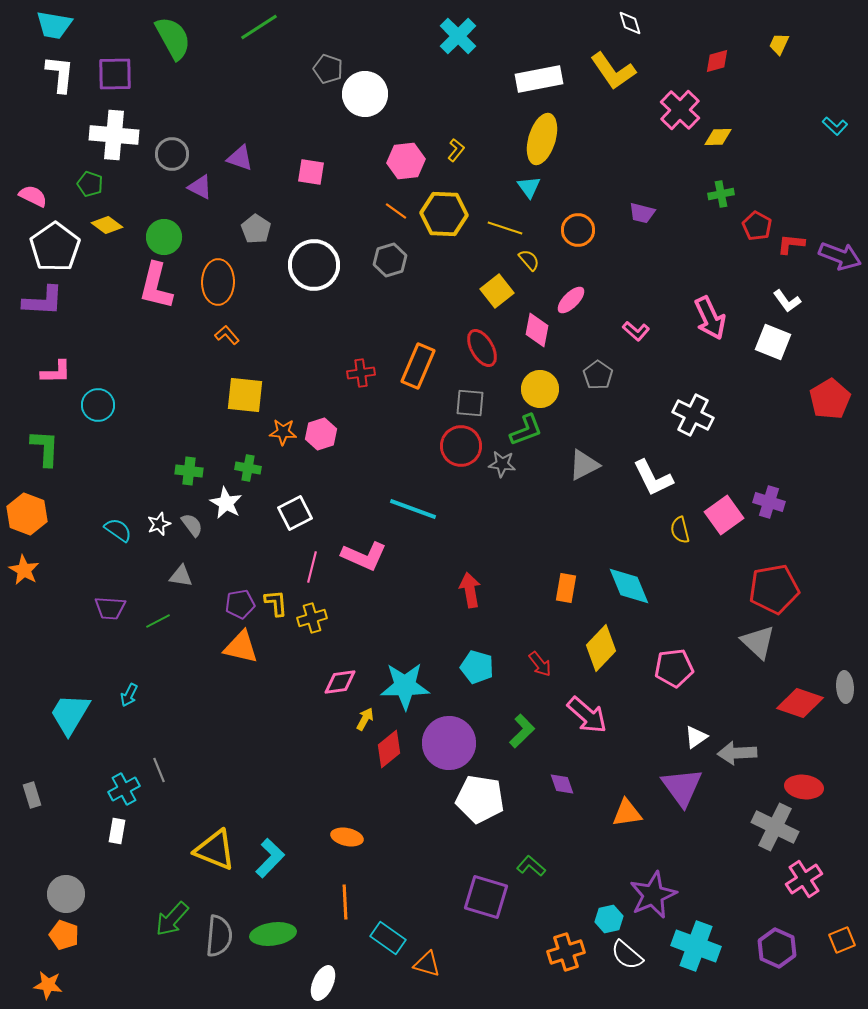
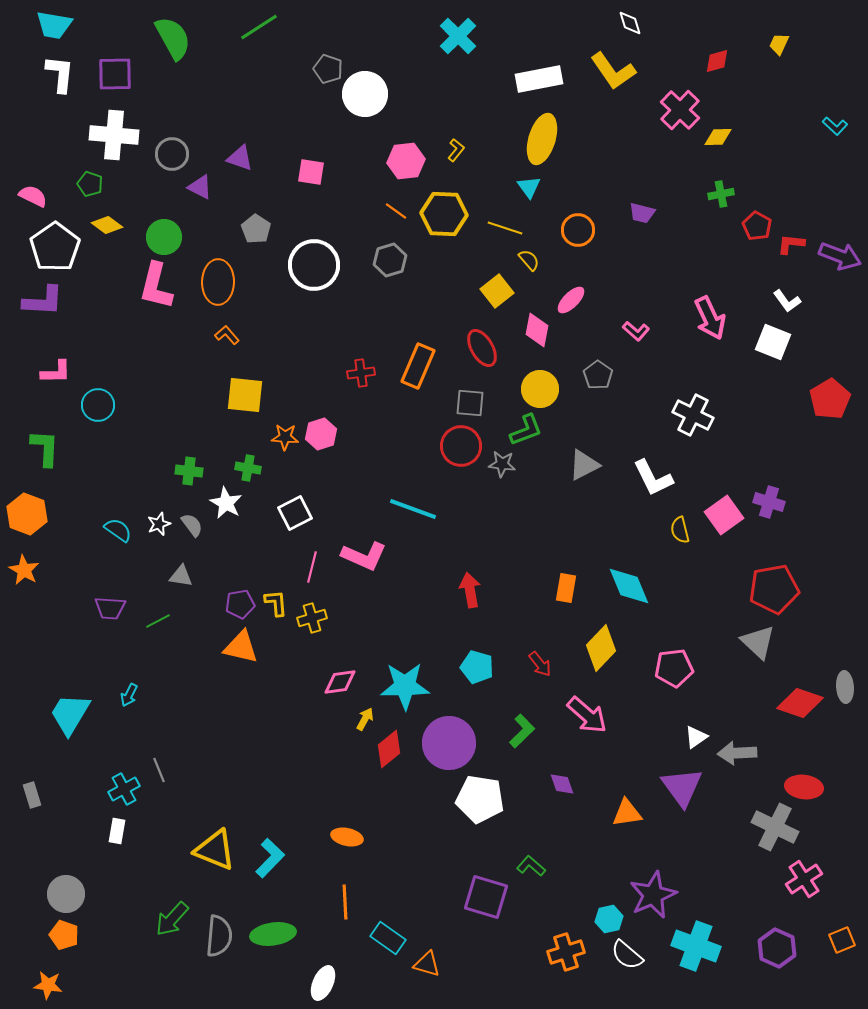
orange star at (283, 432): moved 2 px right, 5 px down
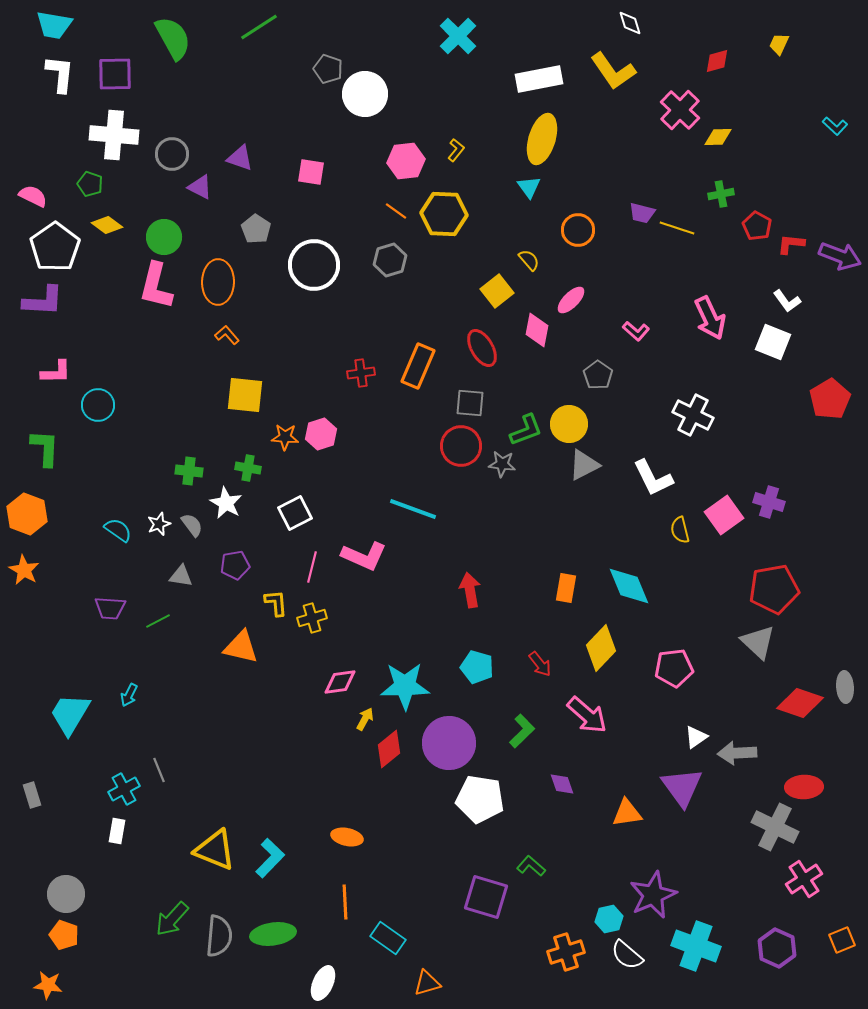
yellow line at (505, 228): moved 172 px right
yellow circle at (540, 389): moved 29 px right, 35 px down
purple pentagon at (240, 604): moved 5 px left, 39 px up
red ellipse at (804, 787): rotated 9 degrees counterclockwise
orange triangle at (427, 964): moved 19 px down; rotated 32 degrees counterclockwise
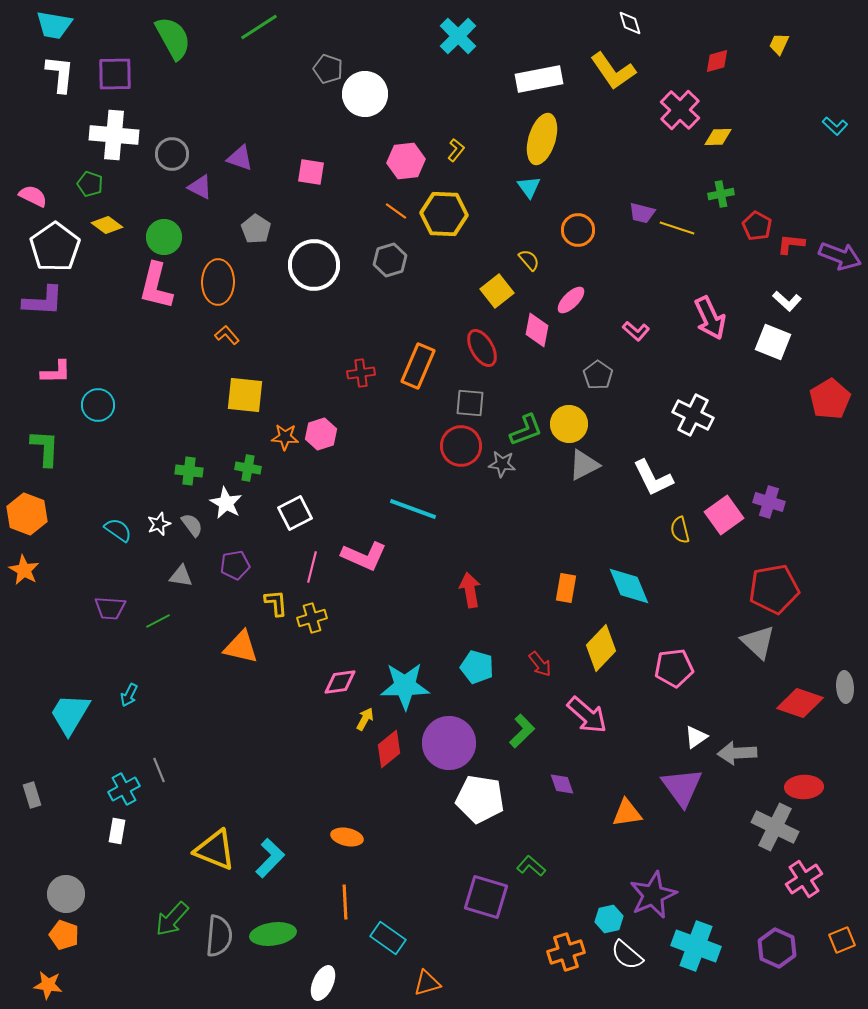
white L-shape at (787, 301): rotated 12 degrees counterclockwise
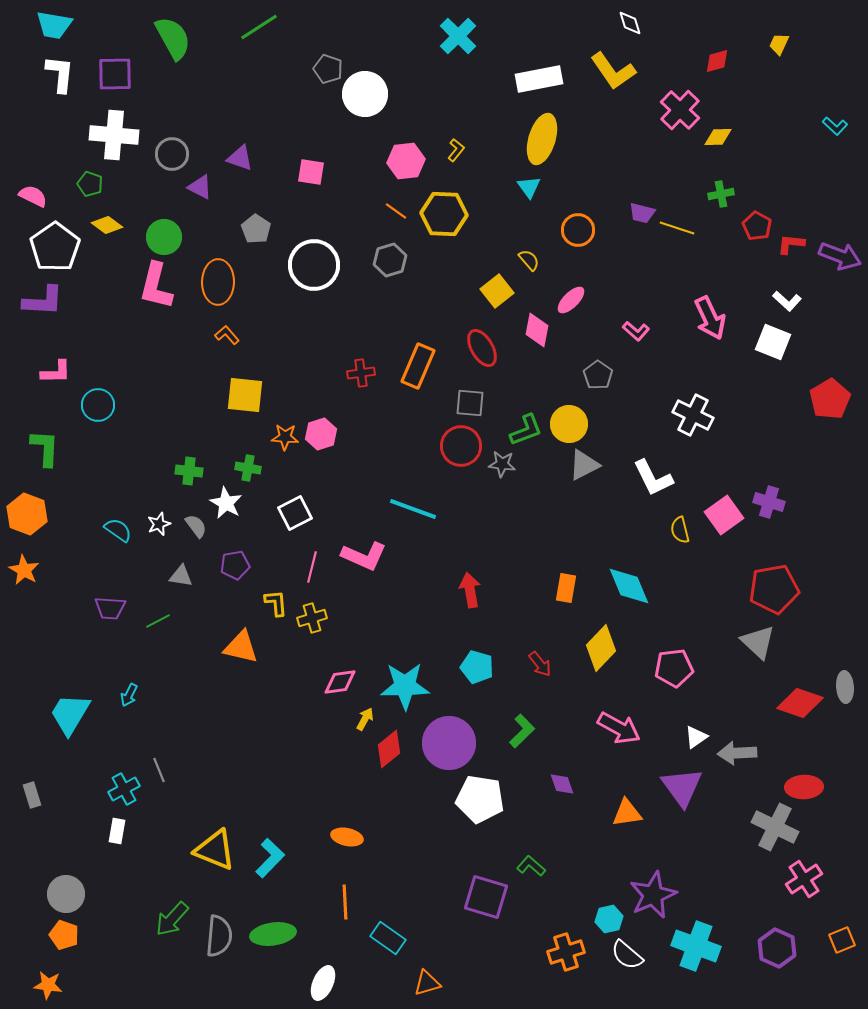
gray semicircle at (192, 525): moved 4 px right, 1 px down
pink arrow at (587, 715): moved 32 px right, 13 px down; rotated 12 degrees counterclockwise
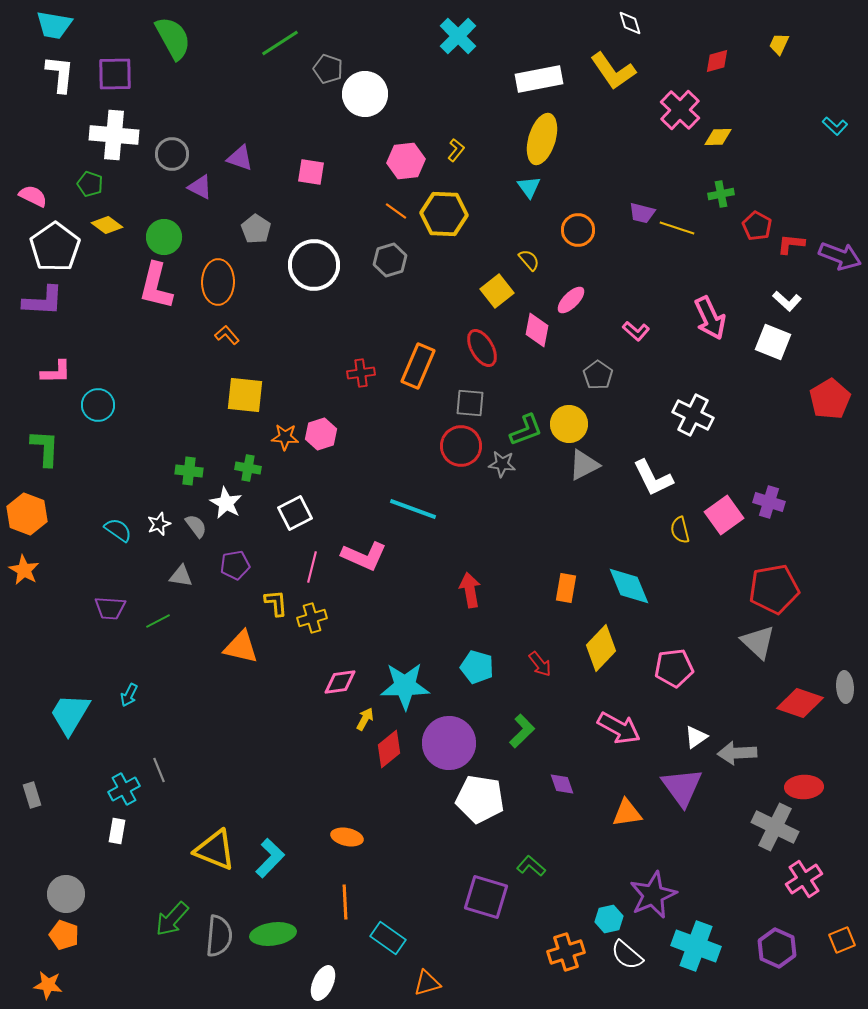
green line at (259, 27): moved 21 px right, 16 px down
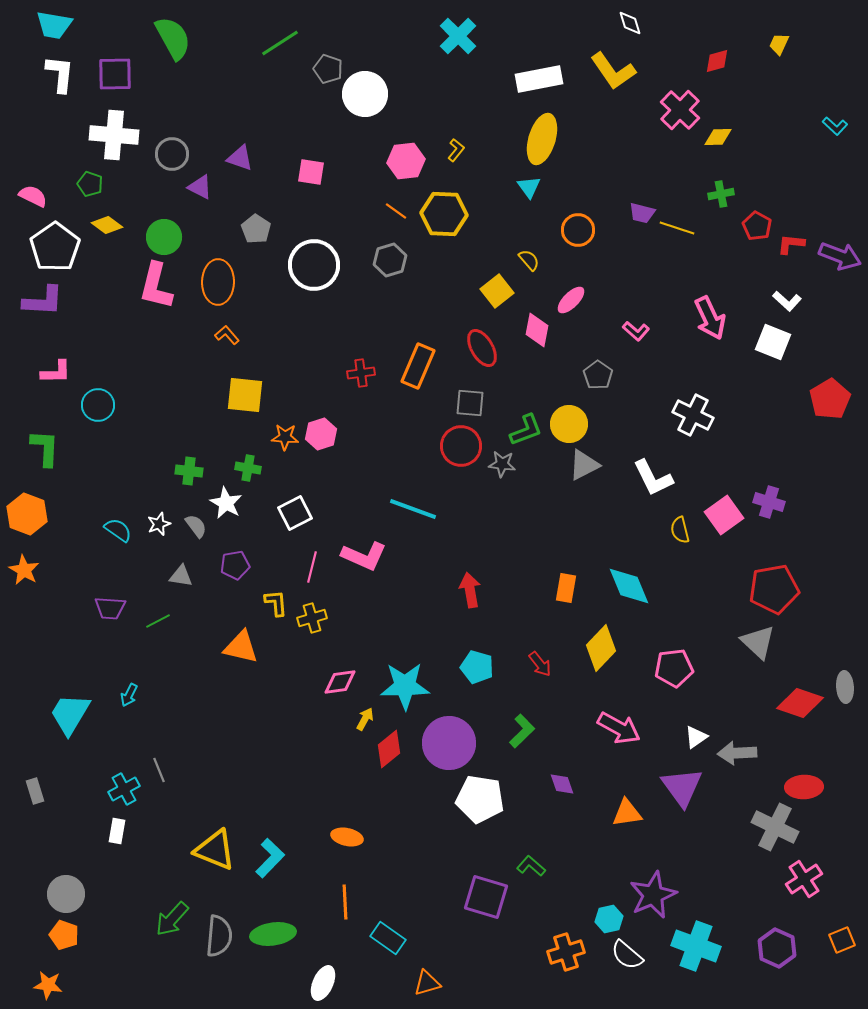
gray rectangle at (32, 795): moved 3 px right, 4 px up
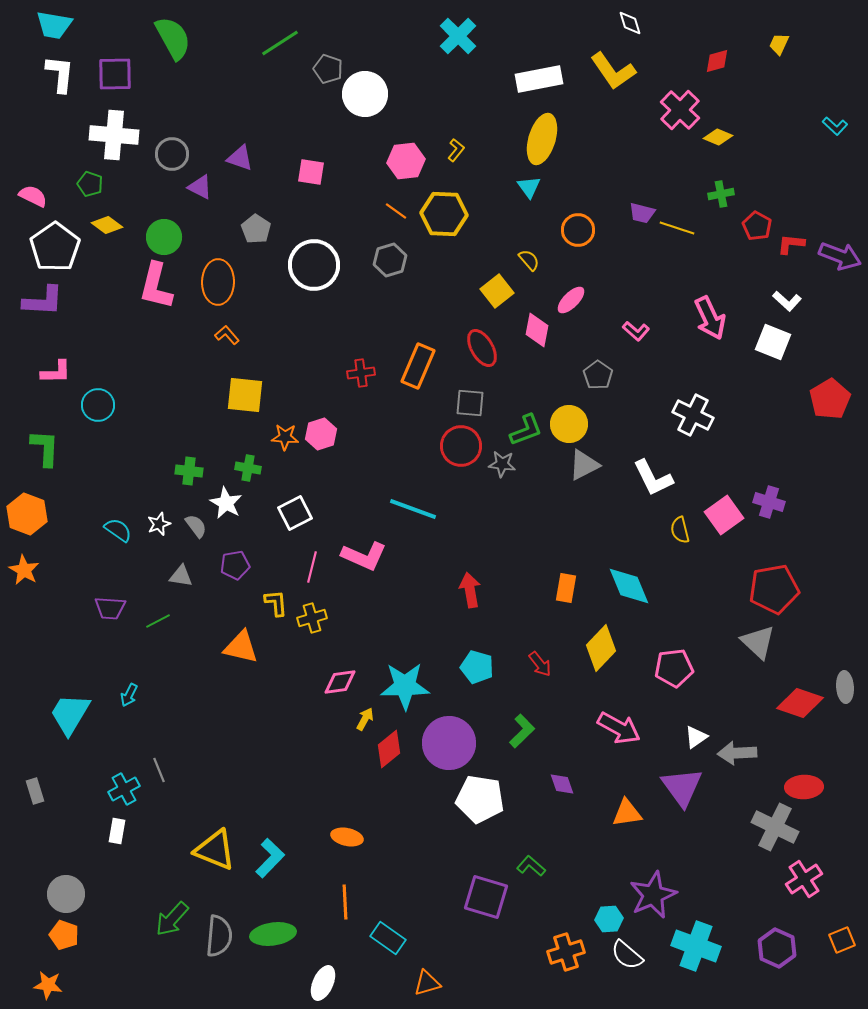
yellow diamond at (718, 137): rotated 24 degrees clockwise
cyan hexagon at (609, 919): rotated 8 degrees clockwise
